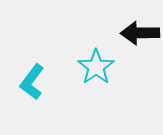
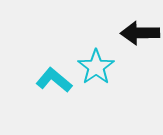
cyan L-shape: moved 22 px right, 2 px up; rotated 93 degrees clockwise
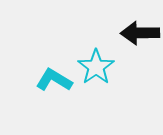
cyan L-shape: rotated 9 degrees counterclockwise
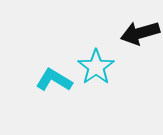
black arrow: rotated 15 degrees counterclockwise
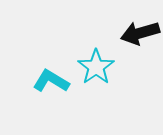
cyan L-shape: moved 3 px left, 1 px down
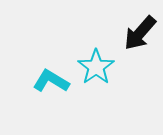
black arrow: rotated 33 degrees counterclockwise
